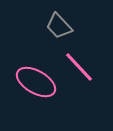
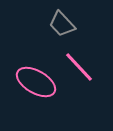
gray trapezoid: moved 3 px right, 2 px up
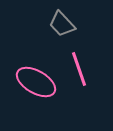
pink line: moved 2 px down; rotated 24 degrees clockwise
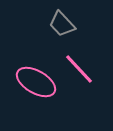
pink line: rotated 24 degrees counterclockwise
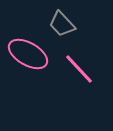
pink ellipse: moved 8 px left, 28 px up
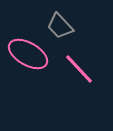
gray trapezoid: moved 2 px left, 2 px down
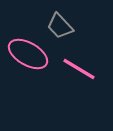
pink line: rotated 16 degrees counterclockwise
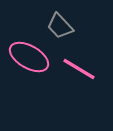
pink ellipse: moved 1 px right, 3 px down
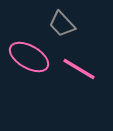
gray trapezoid: moved 2 px right, 2 px up
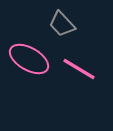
pink ellipse: moved 2 px down
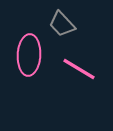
pink ellipse: moved 4 px up; rotated 63 degrees clockwise
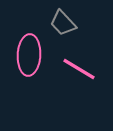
gray trapezoid: moved 1 px right, 1 px up
